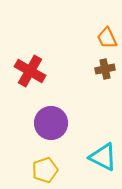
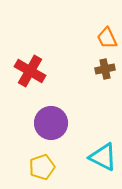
yellow pentagon: moved 3 px left, 3 px up
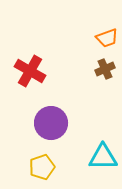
orange trapezoid: rotated 85 degrees counterclockwise
brown cross: rotated 12 degrees counterclockwise
cyan triangle: rotated 28 degrees counterclockwise
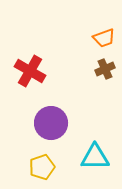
orange trapezoid: moved 3 px left
cyan triangle: moved 8 px left
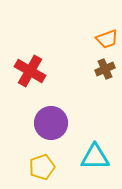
orange trapezoid: moved 3 px right, 1 px down
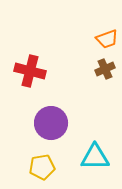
red cross: rotated 16 degrees counterclockwise
yellow pentagon: rotated 10 degrees clockwise
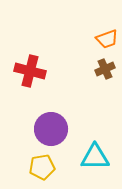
purple circle: moved 6 px down
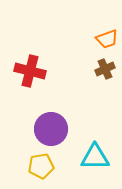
yellow pentagon: moved 1 px left, 1 px up
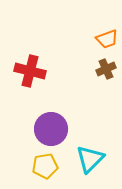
brown cross: moved 1 px right
cyan triangle: moved 5 px left, 2 px down; rotated 44 degrees counterclockwise
yellow pentagon: moved 4 px right
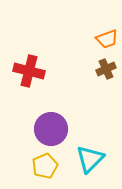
red cross: moved 1 px left
yellow pentagon: rotated 15 degrees counterclockwise
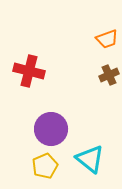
brown cross: moved 3 px right, 6 px down
cyan triangle: rotated 36 degrees counterclockwise
